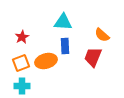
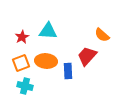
cyan triangle: moved 15 px left, 9 px down
blue rectangle: moved 3 px right, 25 px down
red trapezoid: moved 6 px left, 1 px up; rotated 20 degrees clockwise
orange ellipse: rotated 20 degrees clockwise
cyan cross: moved 3 px right; rotated 14 degrees clockwise
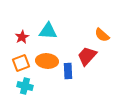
orange ellipse: moved 1 px right
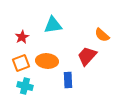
cyan triangle: moved 5 px right, 6 px up; rotated 12 degrees counterclockwise
blue rectangle: moved 9 px down
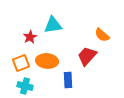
red star: moved 8 px right
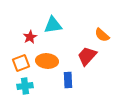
cyan cross: rotated 21 degrees counterclockwise
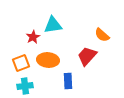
red star: moved 3 px right
orange ellipse: moved 1 px right, 1 px up
blue rectangle: moved 1 px down
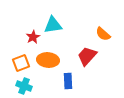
orange semicircle: moved 1 px right, 1 px up
cyan cross: moved 1 px left; rotated 28 degrees clockwise
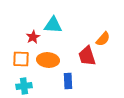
cyan triangle: rotated 12 degrees clockwise
orange semicircle: moved 5 px down; rotated 91 degrees counterclockwise
red trapezoid: rotated 60 degrees counterclockwise
orange square: moved 4 px up; rotated 24 degrees clockwise
cyan cross: rotated 28 degrees counterclockwise
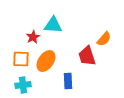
orange semicircle: moved 1 px right
orange ellipse: moved 2 px left, 1 px down; rotated 60 degrees counterclockwise
cyan cross: moved 1 px left, 1 px up
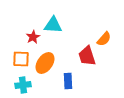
orange ellipse: moved 1 px left, 2 px down
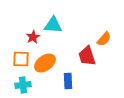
orange ellipse: rotated 20 degrees clockwise
